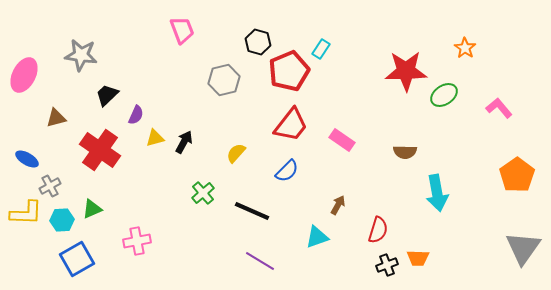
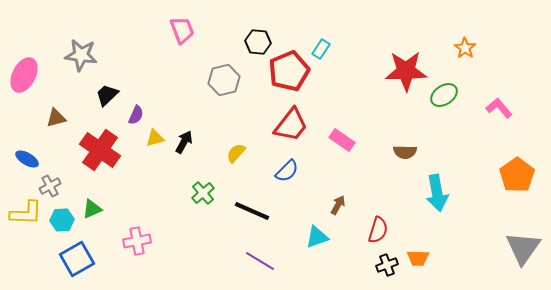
black hexagon: rotated 10 degrees counterclockwise
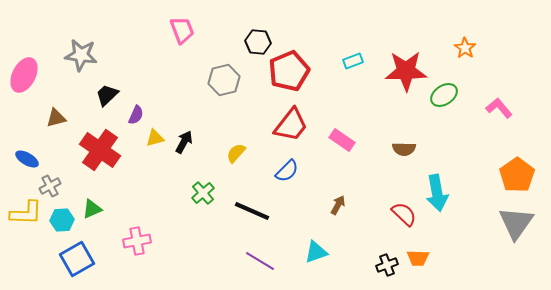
cyan rectangle: moved 32 px right, 12 px down; rotated 36 degrees clockwise
brown semicircle: moved 1 px left, 3 px up
red semicircle: moved 26 px right, 16 px up; rotated 64 degrees counterclockwise
cyan triangle: moved 1 px left, 15 px down
gray triangle: moved 7 px left, 25 px up
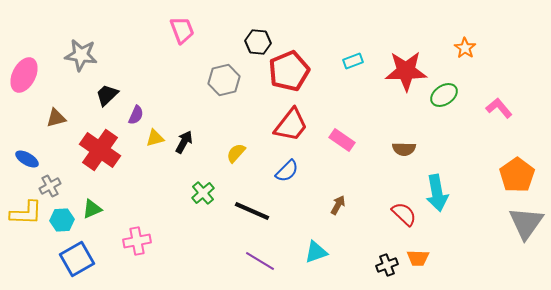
gray triangle: moved 10 px right
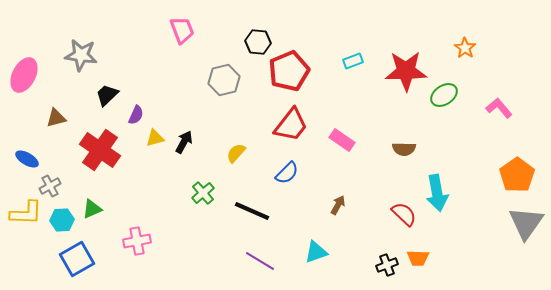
blue semicircle: moved 2 px down
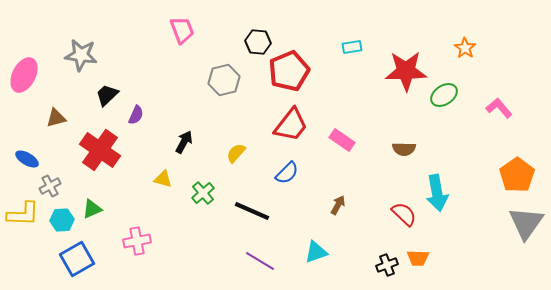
cyan rectangle: moved 1 px left, 14 px up; rotated 12 degrees clockwise
yellow triangle: moved 8 px right, 41 px down; rotated 30 degrees clockwise
yellow L-shape: moved 3 px left, 1 px down
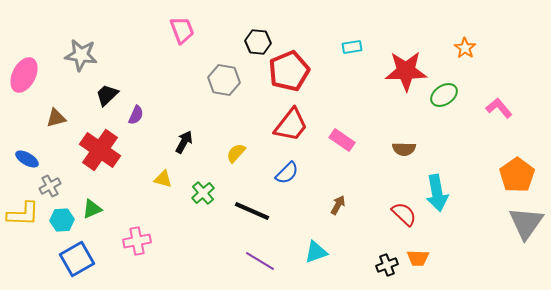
gray hexagon: rotated 24 degrees clockwise
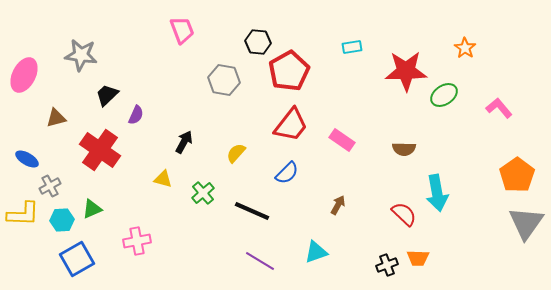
red pentagon: rotated 6 degrees counterclockwise
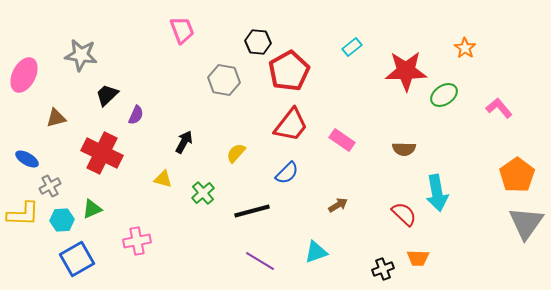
cyan rectangle: rotated 30 degrees counterclockwise
red cross: moved 2 px right, 3 px down; rotated 9 degrees counterclockwise
brown arrow: rotated 30 degrees clockwise
black line: rotated 39 degrees counterclockwise
black cross: moved 4 px left, 4 px down
